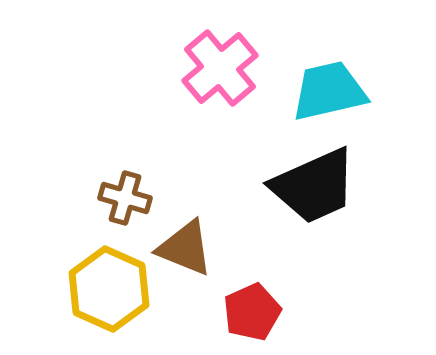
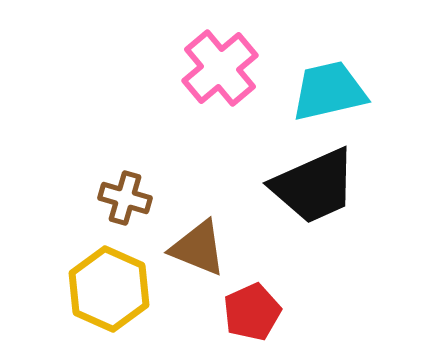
brown triangle: moved 13 px right
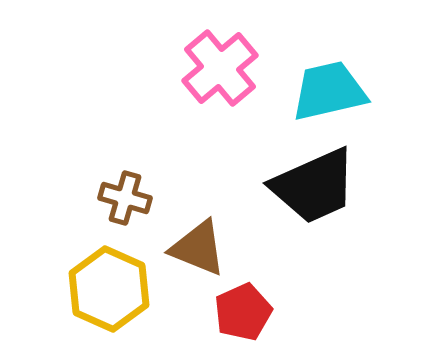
red pentagon: moved 9 px left
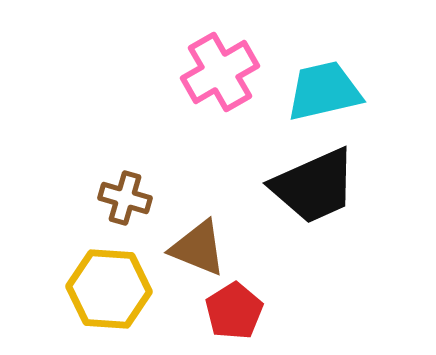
pink cross: moved 4 px down; rotated 10 degrees clockwise
cyan trapezoid: moved 5 px left
yellow hexagon: rotated 20 degrees counterclockwise
red pentagon: moved 9 px left, 1 px up; rotated 8 degrees counterclockwise
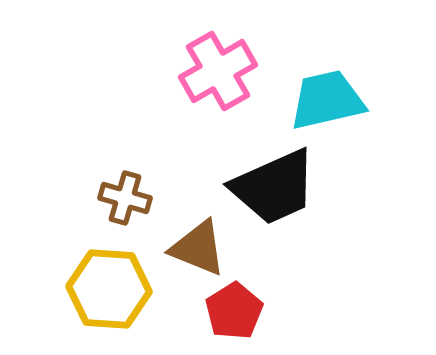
pink cross: moved 2 px left, 1 px up
cyan trapezoid: moved 3 px right, 9 px down
black trapezoid: moved 40 px left, 1 px down
